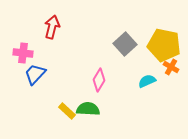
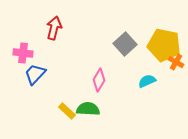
red arrow: moved 2 px right, 1 px down
orange cross: moved 5 px right, 5 px up
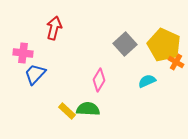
yellow pentagon: rotated 12 degrees clockwise
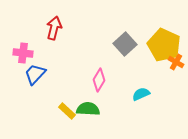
cyan semicircle: moved 6 px left, 13 px down
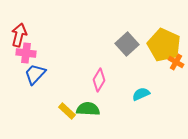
red arrow: moved 35 px left, 7 px down
gray square: moved 2 px right
pink cross: moved 3 px right
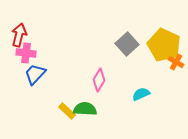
green semicircle: moved 3 px left
